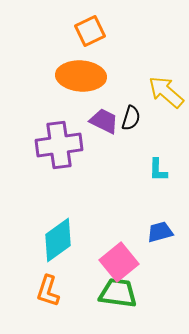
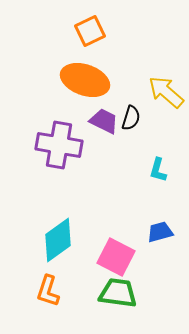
orange ellipse: moved 4 px right, 4 px down; rotated 15 degrees clockwise
purple cross: rotated 18 degrees clockwise
cyan L-shape: rotated 15 degrees clockwise
pink square: moved 3 px left, 5 px up; rotated 24 degrees counterclockwise
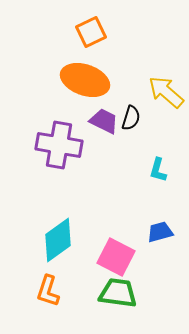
orange square: moved 1 px right, 1 px down
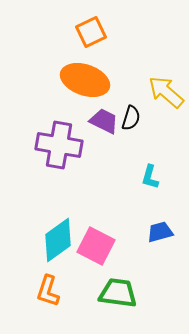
cyan L-shape: moved 8 px left, 7 px down
pink square: moved 20 px left, 11 px up
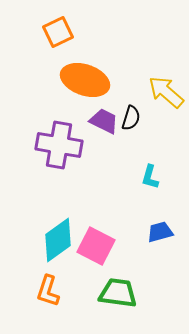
orange square: moved 33 px left
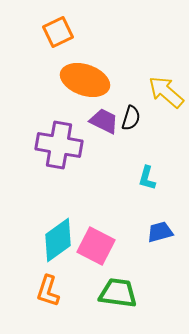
cyan L-shape: moved 3 px left, 1 px down
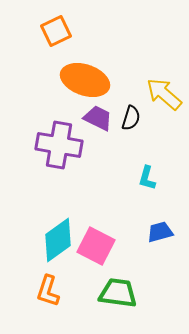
orange square: moved 2 px left, 1 px up
yellow arrow: moved 2 px left, 2 px down
purple trapezoid: moved 6 px left, 3 px up
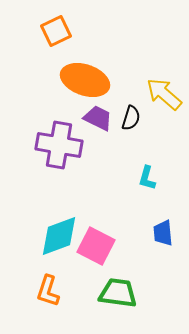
blue trapezoid: moved 3 px right, 1 px down; rotated 80 degrees counterclockwise
cyan diamond: moved 1 px right, 4 px up; rotated 15 degrees clockwise
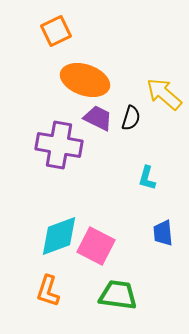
green trapezoid: moved 2 px down
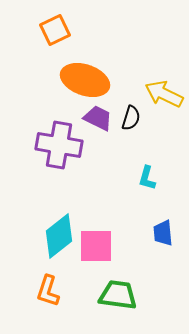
orange square: moved 1 px left, 1 px up
yellow arrow: rotated 15 degrees counterclockwise
cyan diamond: rotated 18 degrees counterclockwise
pink square: rotated 27 degrees counterclockwise
